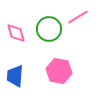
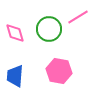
pink diamond: moved 1 px left
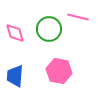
pink line: rotated 45 degrees clockwise
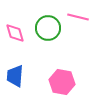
green circle: moved 1 px left, 1 px up
pink hexagon: moved 3 px right, 11 px down
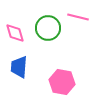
blue trapezoid: moved 4 px right, 9 px up
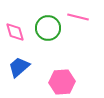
pink diamond: moved 1 px up
blue trapezoid: rotated 45 degrees clockwise
pink hexagon: rotated 15 degrees counterclockwise
